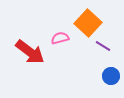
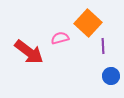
purple line: rotated 56 degrees clockwise
red arrow: moved 1 px left
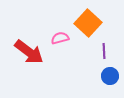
purple line: moved 1 px right, 5 px down
blue circle: moved 1 px left
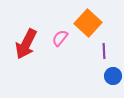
pink semicircle: rotated 36 degrees counterclockwise
red arrow: moved 3 px left, 8 px up; rotated 80 degrees clockwise
blue circle: moved 3 px right
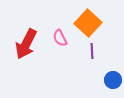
pink semicircle: rotated 66 degrees counterclockwise
purple line: moved 12 px left
blue circle: moved 4 px down
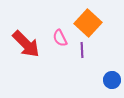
red arrow: rotated 72 degrees counterclockwise
purple line: moved 10 px left, 1 px up
blue circle: moved 1 px left
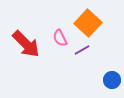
purple line: rotated 63 degrees clockwise
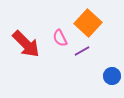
purple line: moved 1 px down
blue circle: moved 4 px up
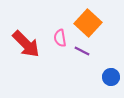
pink semicircle: rotated 18 degrees clockwise
purple line: rotated 56 degrees clockwise
blue circle: moved 1 px left, 1 px down
